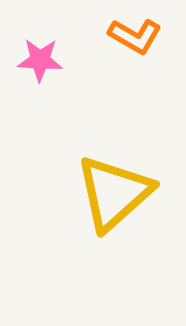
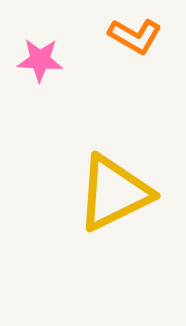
yellow triangle: rotated 16 degrees clockwise
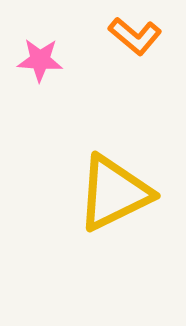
orange L-shape: rotated 10 degrees clockwise
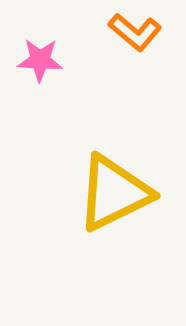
orange L-shape: moved 4 px up
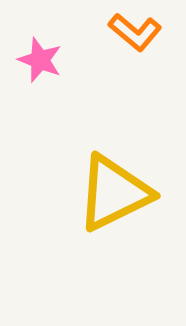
pink star: rotated 18 degrees clockwise
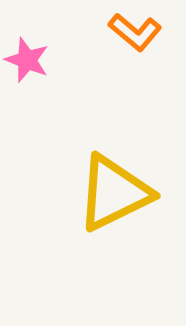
pink star: moved 13 px left
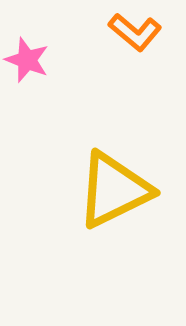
yellow triangle: moved 3 px up
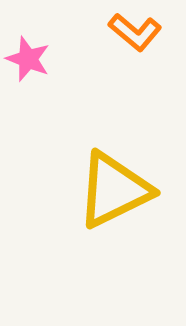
pink star: moved 1 px right, 1 px up
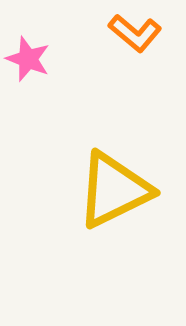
orange L-shape: moved 1 px down
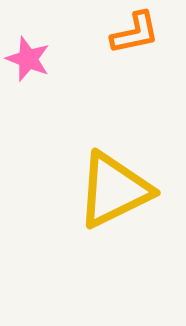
orange L-shape: rotated 52 degrees counterclockwise
